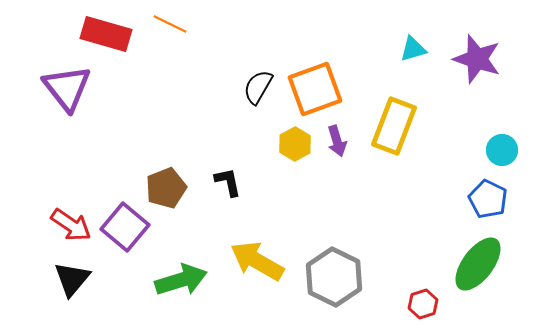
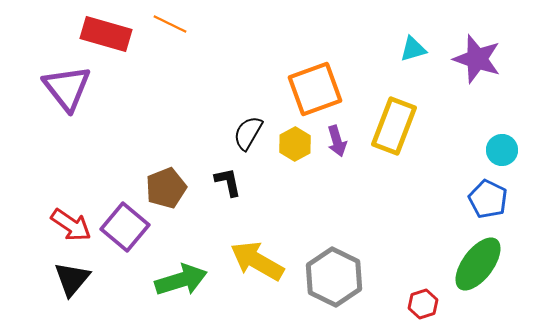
black semicircle: moved 10 px left, 46 px down
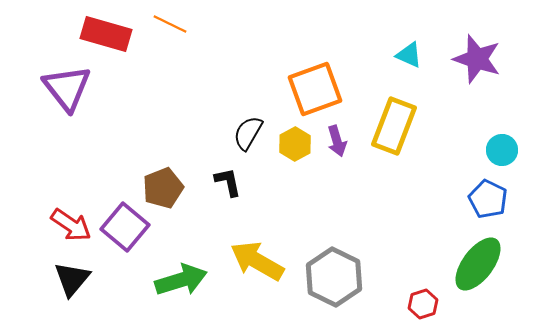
cyan triangle: moved 4 px left, 6 px down; rotated 40 degrees clockwise
brown pentagon: moved 3 px left
